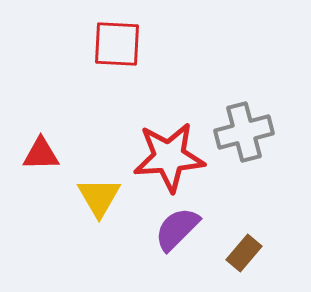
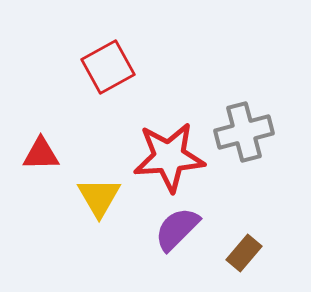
red square: moved 9 px left, 23 px down; rotated 32 degrees counterclockwise
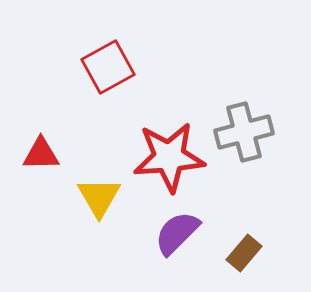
purple semicircle: moved 4 px down
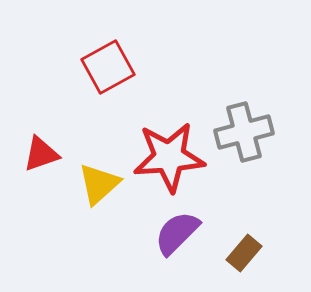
red triangle: rotated 18 degrees counterclockwise
yellow triangle: moved 13 px up; rotated 18 degrees clockwise
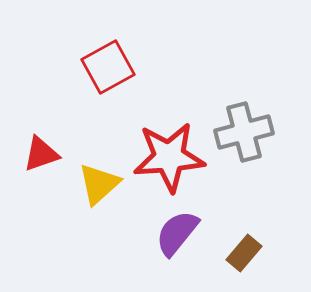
purple semicircle: rotated 6 degrees counterclockwise
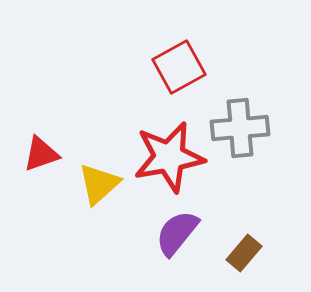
red square: moved 71 px right
gray cross: moved 4 px left, 4 px up; rotated 10 degrees clockwise
red star: rotated 6 degrees counterclockwise
